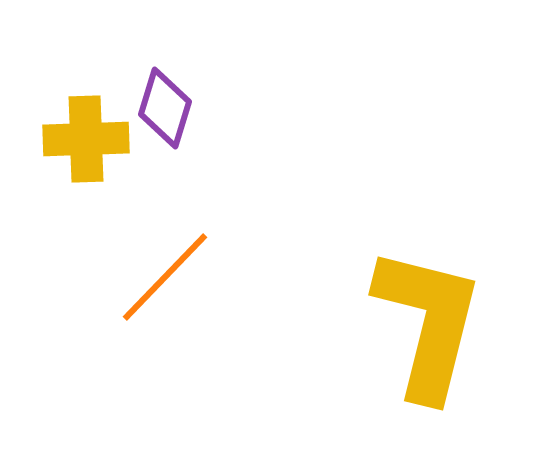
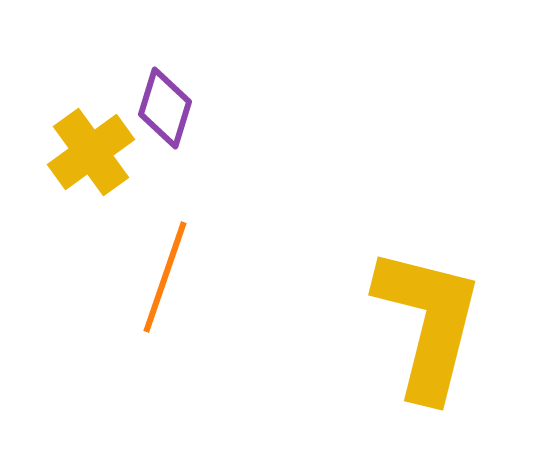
yellow cross: moved 5 px right, 13 px down; rotated 34 degrees counterclockwise
orange line: rotated 25 degrees counterclockwise
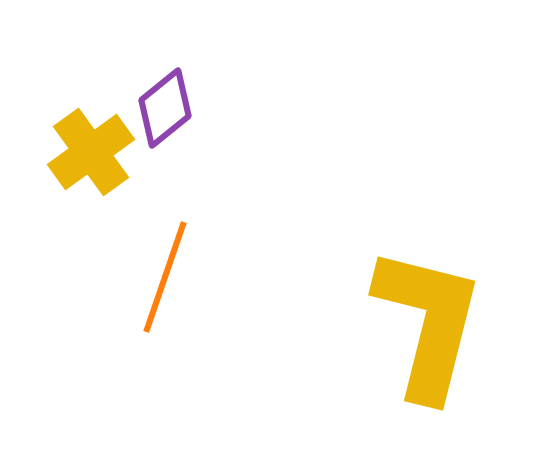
purple diamond: rotated 34 degrees clockwise
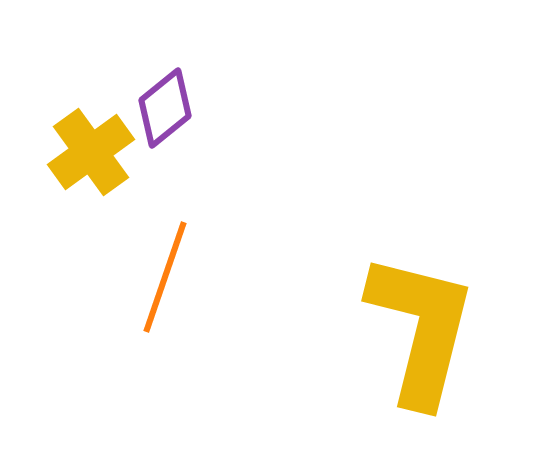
yellow L-shape: moved 7 px left, 6 px down
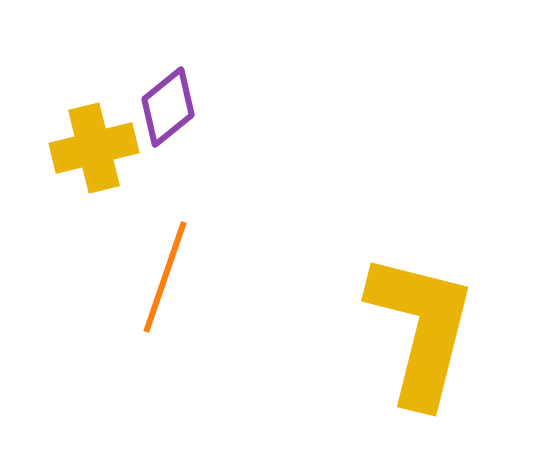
purple diamond: moved 3 px right, 1 px up
yellow cross: moved 3 px right, 4 px up; rotated 22 degrees clockwise
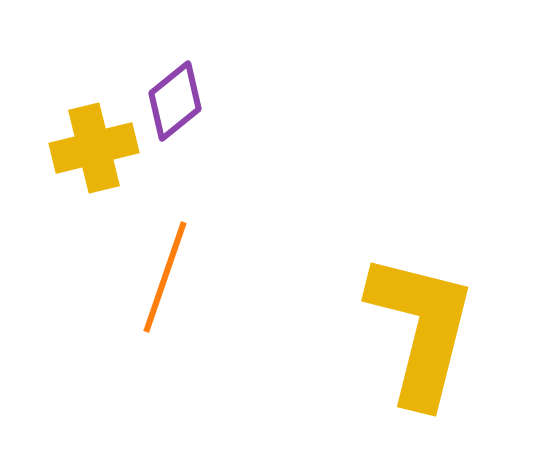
purple diamond: moved 7 px right, 6 px up
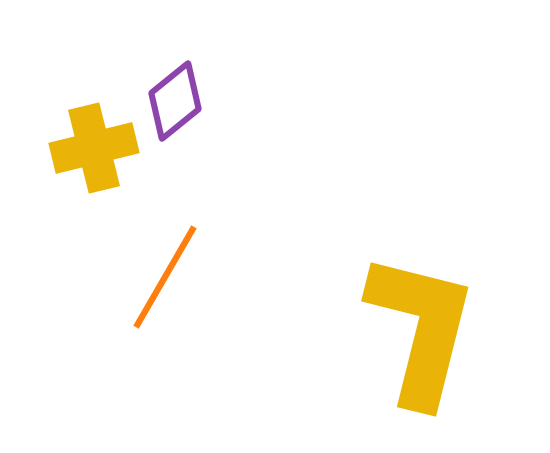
orange line: rotated 11 degrees clockwise
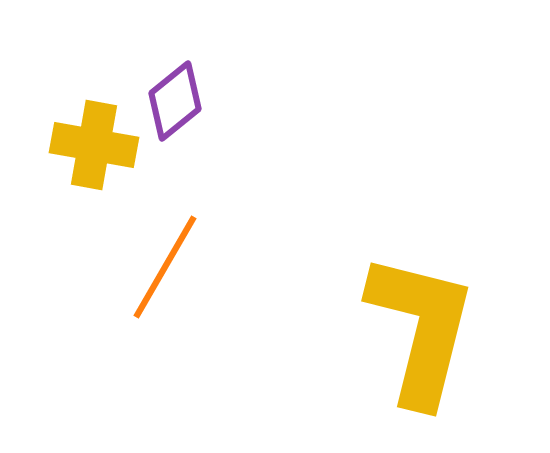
yellow cross: moved 3 px up; rotated 24 degrees clockwise
orange line: moved 10 px up
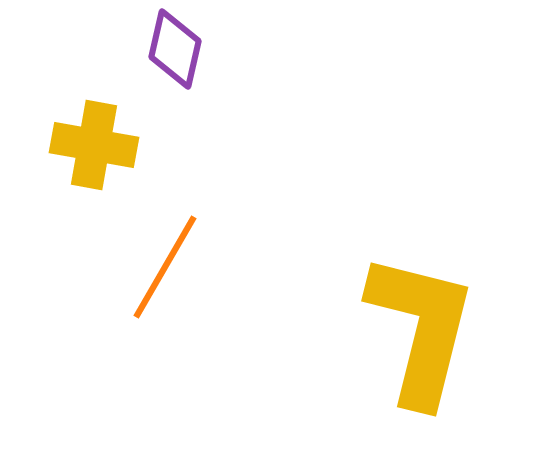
purple diamond: moved 52 px up; rotated 38 degrees counterclockwise
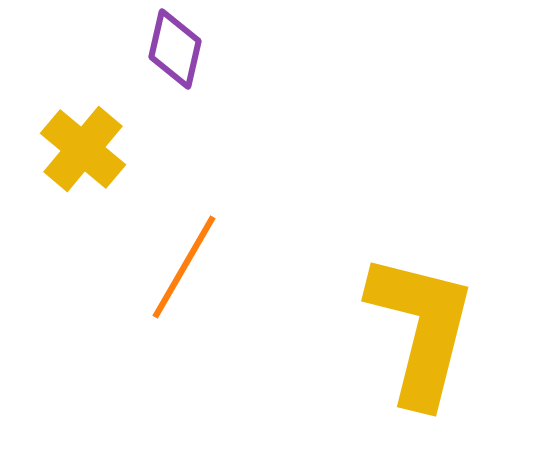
yellow cross: moved 11 px left, 4 px down; rotated 30 degrees clockwise
orange line: moved 19 px right
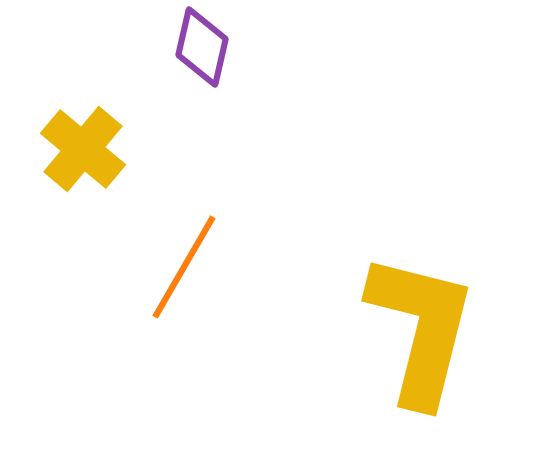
purple diamond: moved 27 px right, 2 px up
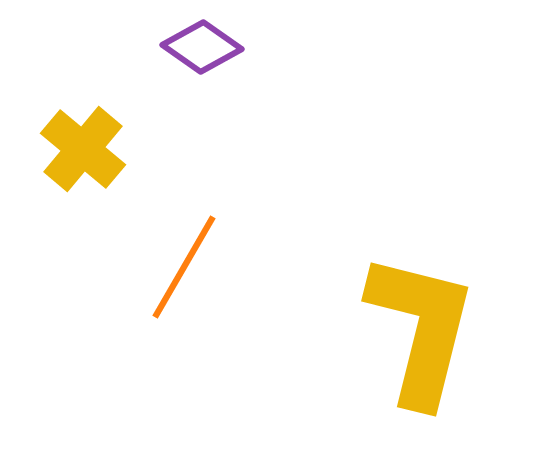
purple diamond: rotated 68 degrees counterclockwise
